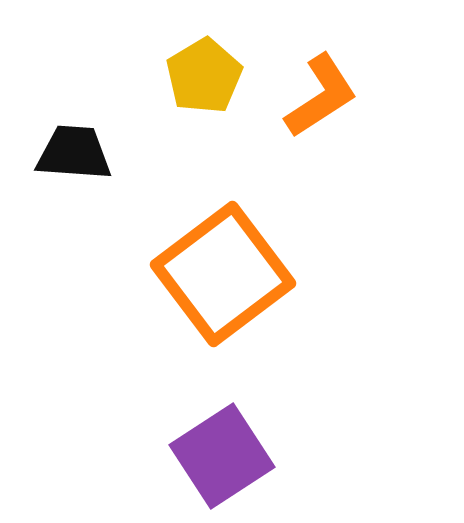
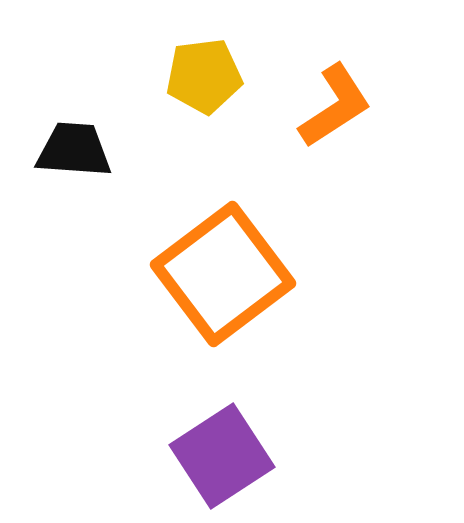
yellow pentagon: rotated 24 degrees clockwise
orange L-shape: moved 14 px right, 10 px down
black trapezoid: moved 3 px up
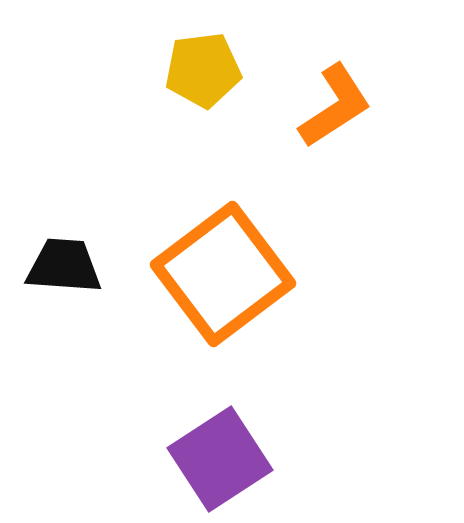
yellow pentagon: moved 1 px left, 6 px up
black trapezoid: moved 10 px left, 116 px down
purple square: moved 2 px left, 3 px down
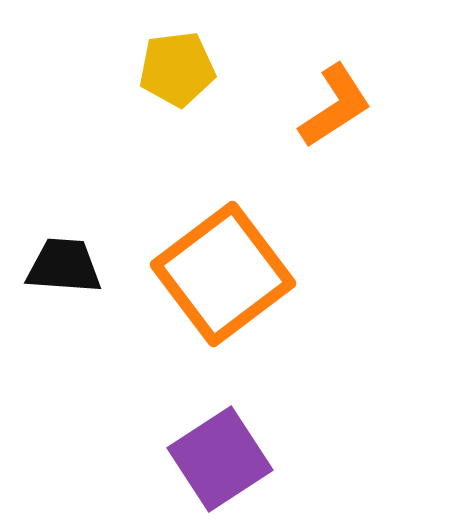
yellow pentagon: moved 26 px left, 1 px up
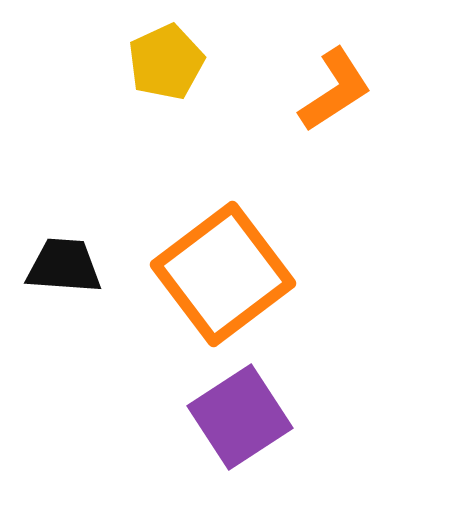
yellow pentagon: moved 11 px left, 7 px up; rotated 18 degrees counterclockwise
orange L-shape: moved 16 px up
purple square: moved 20 px right, 42 px up
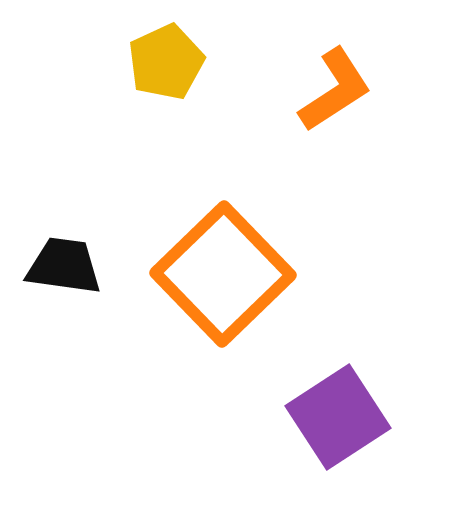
black trapezoid: rotated 4 degrees clockwise
orange square: rotated 7 degrees counterclockwise
purple square: moved 98 px right
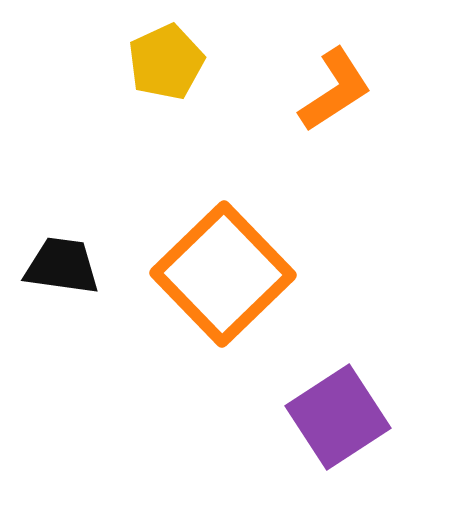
black trapezoid: moved 2 px left
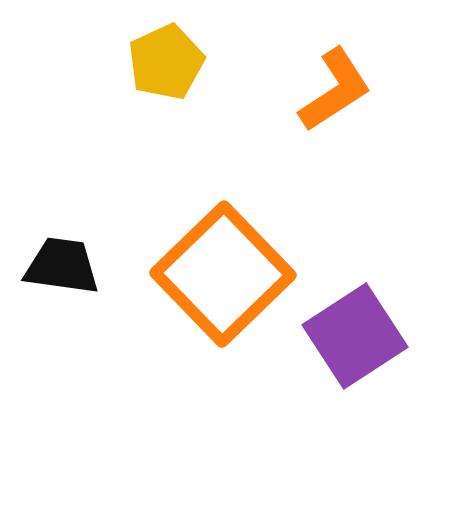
purple square: moved 17 px right, 81 px up
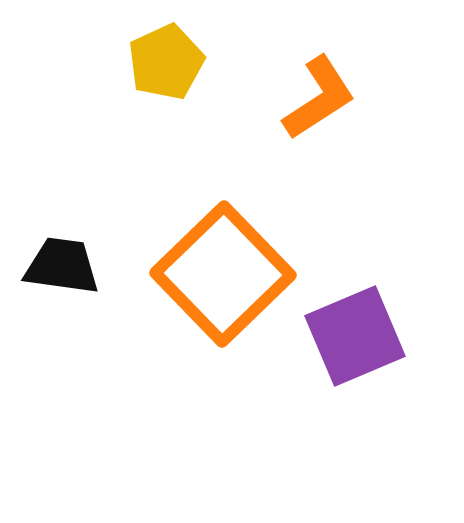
orange L-shape: moved 16 px left, 8 px down
purple square: rotated 10 degrees clockwise
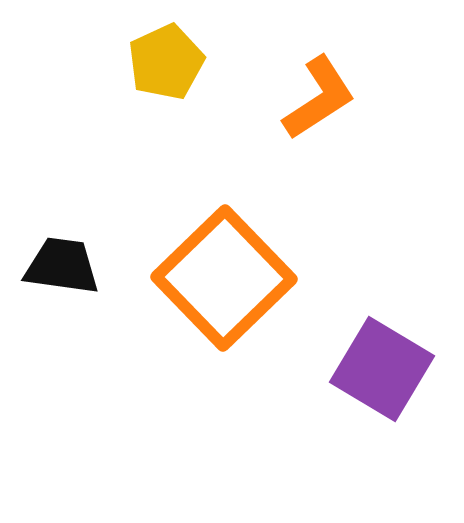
orange square: moved 1 px right, 4 px down
purple square: moved 27 px right, 33 px down; rotated 36 degrees counterclockwise
